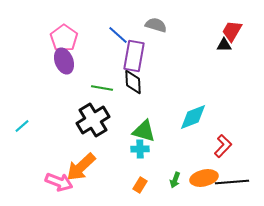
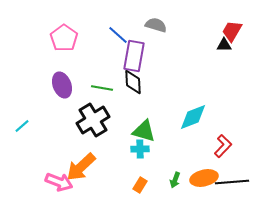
purple ellipse: moved 2 px left, 24 px down
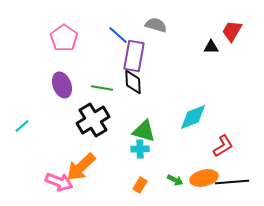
black triangle: moved 13 px left, 2 px down
red L-shape: rotated 15 degrees clockwise
green arrow: rotated 84 degrees counterclockwise
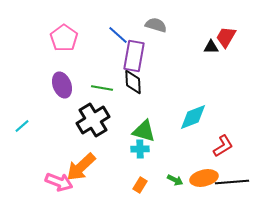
red trapezoid: moved 6 px left, 6 px down
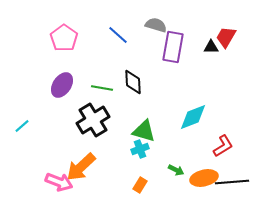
purple rectangle: moved 39 px right, 9 px up
purple ellipse: rotated 55 degrees clockwise
cyan cross: rotated 18 degrees counterclockwise
green arrow: moved 1 px right, 10 px up
